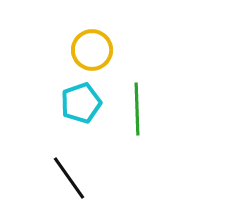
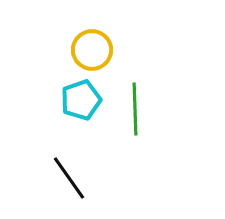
cyan pentagon: moved 3 px up
green line: moved 2 px left
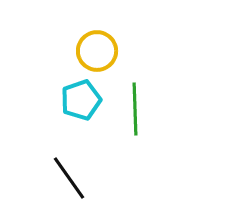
yellow circle: moved 5 px right, 1 px down
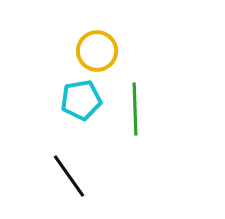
cyan pentagon: rotated 9 degrees clockwise
black line: moved 2 px up
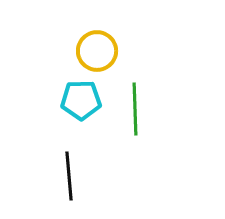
cyan pentagon: rotated 9 degrees clockwise
black line: rotated 30 degrees clockwise
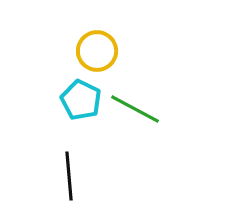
cyan pentagon: rotated 27 degrees clockwise
green line: rotated 60 degrees counterclockwise
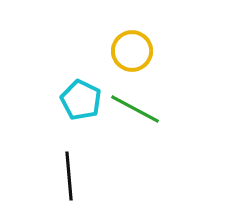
yellow circle: moved 35 px right
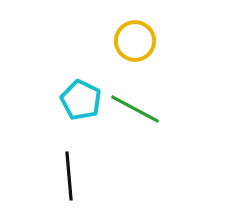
yellow circle: moved 3 px right, 10 px up
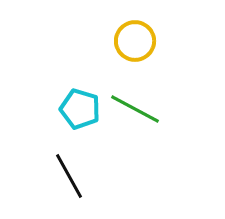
cyan pentagon: moved 1 px left, 9 px down; rotated 9 degrees counterclockwise
black line: rotated 24 degrees counterclockwise
